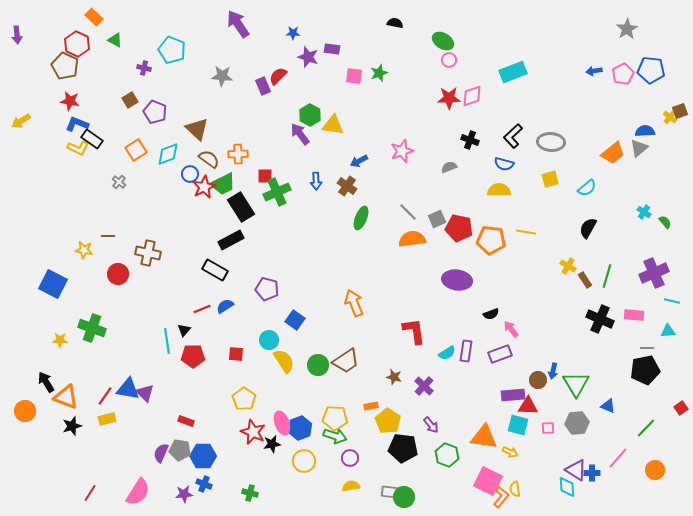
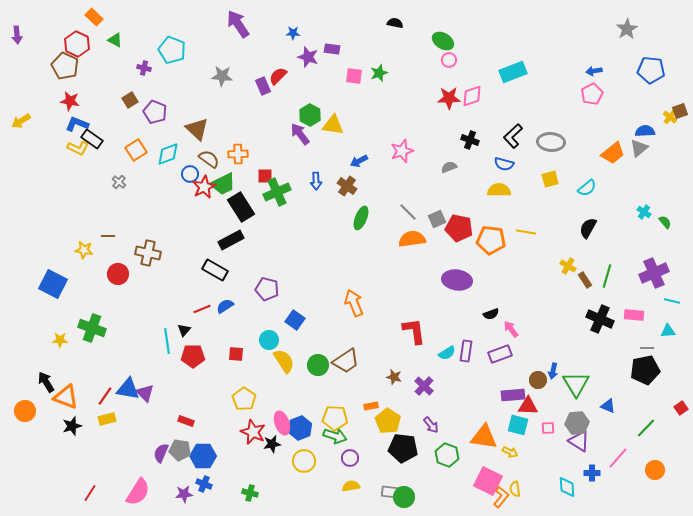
pink pentagon at (623, 74): moved 31 px left, 20 px down
purple triangle at (576, 470): moved 3 px right, 29 px up
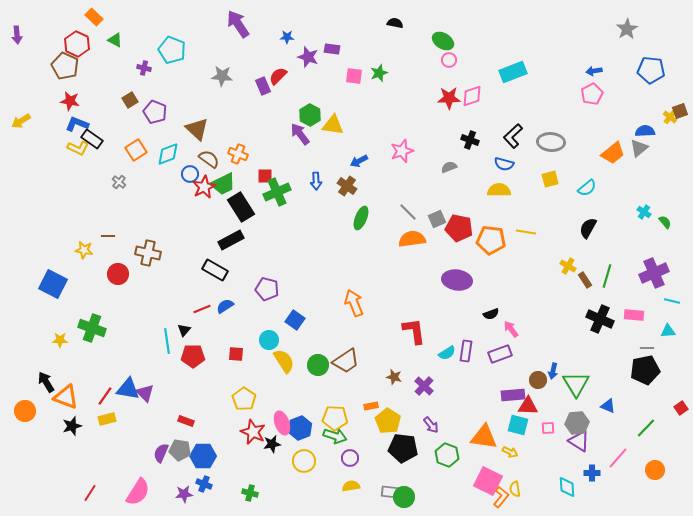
blue star at (293, 33): moved 6 px left, 4 px down
orange cross at (238, 154): rotated 24 degrees clockwise
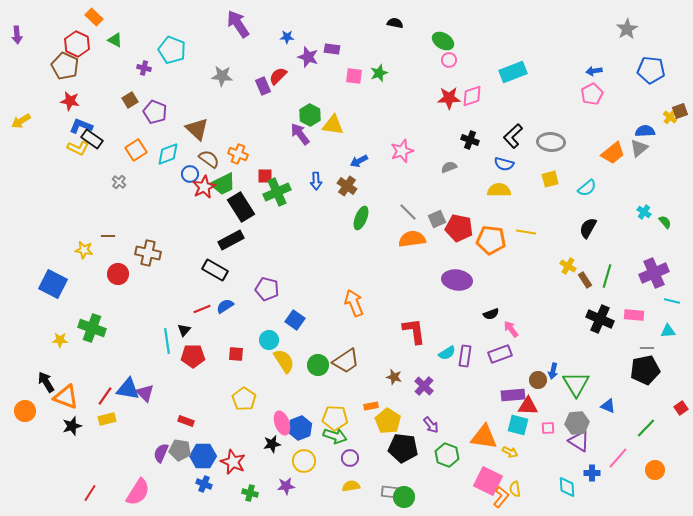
blue L-shape at (77, 124): moved 4 px right, 2 px down
purple rectangle at (466, 351): moved 1 px left, 5 px down
red star at (253, 432): moved 20 px left, 30 px down
purple star at (184, 494): moved 102 px right, 8 px up
